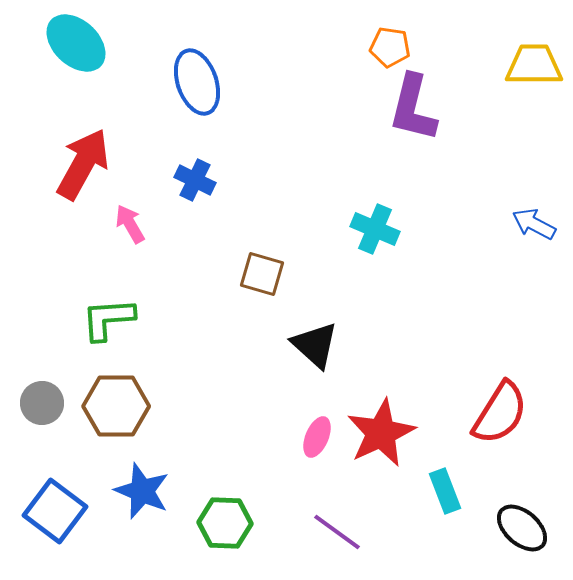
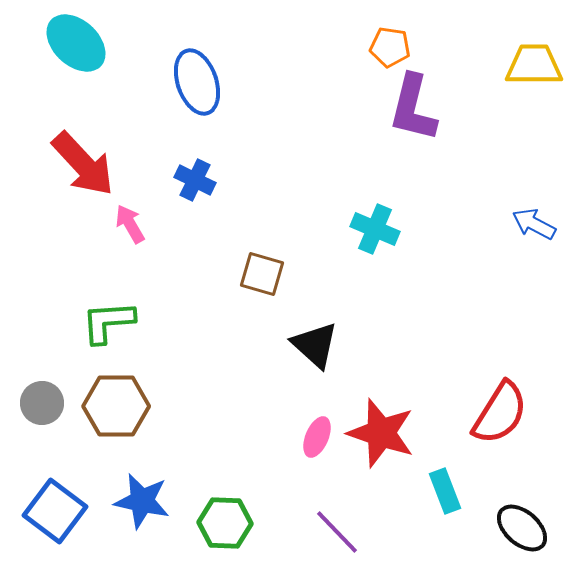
red arrow: rotated 108 degrees clockwise
green L-shape: moved 3 px down
red star: rotated 28 degrees counterclockwise
blue star: moved 10 px down; rotated 10 degrees counterclockwise
purple line: rotated 10 degrees clockwise
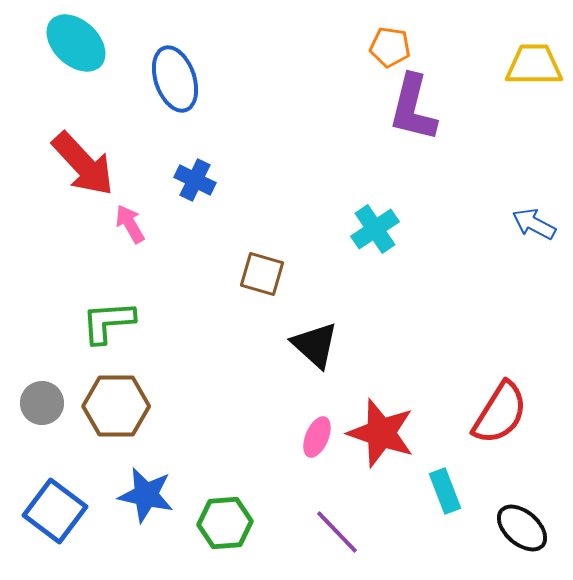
blue ellipse: moved 22 px left, 3 px up
cyan cross: rotated 33 degrees clockwise
blue star: moved 4 px right, 6 px up
green hexagon: rotated 6 degrees counterclockwise
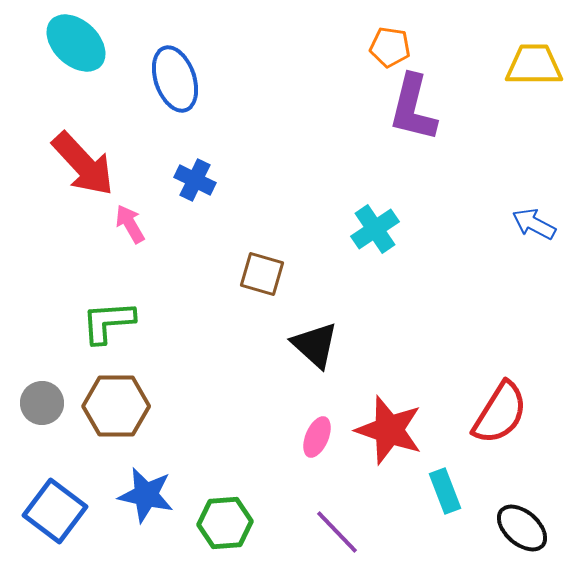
red star: moved 8 px right, 3 px up
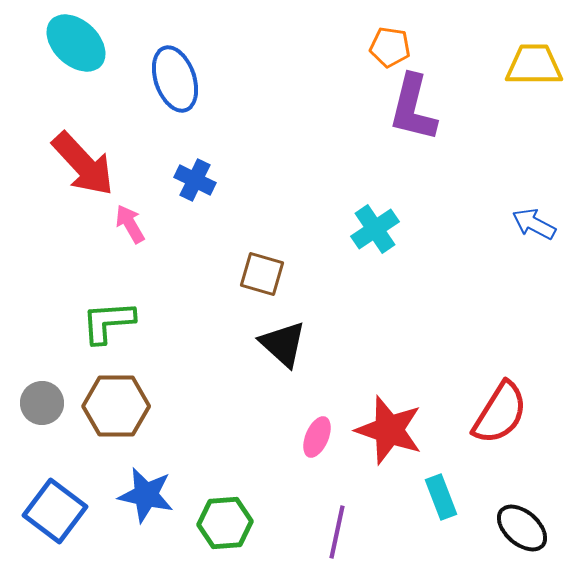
black triangle: moved 32 px left, 1 px up
cyan rectangle: moved 4 px left, 6 px down
purple line: rotated 56 degrees clockwise
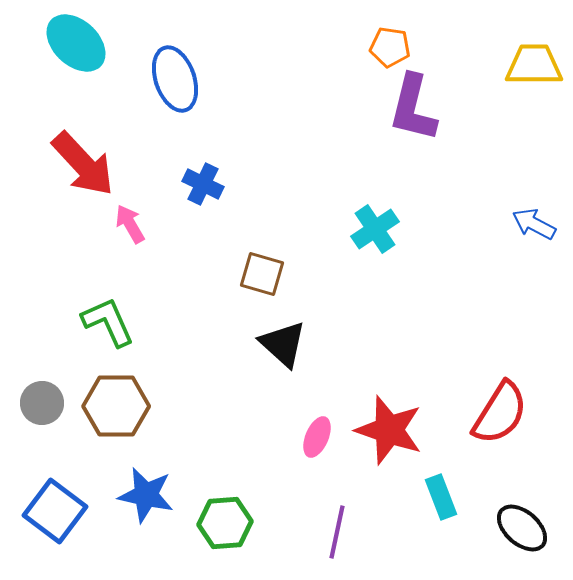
blue cross: moved 8 px right, 4 px down
green L-shape: rotated 70 degrees clockwise
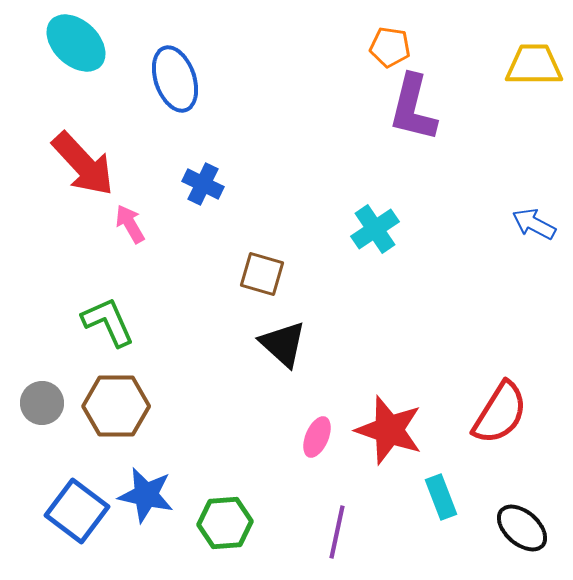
blue square: moved 22 px right
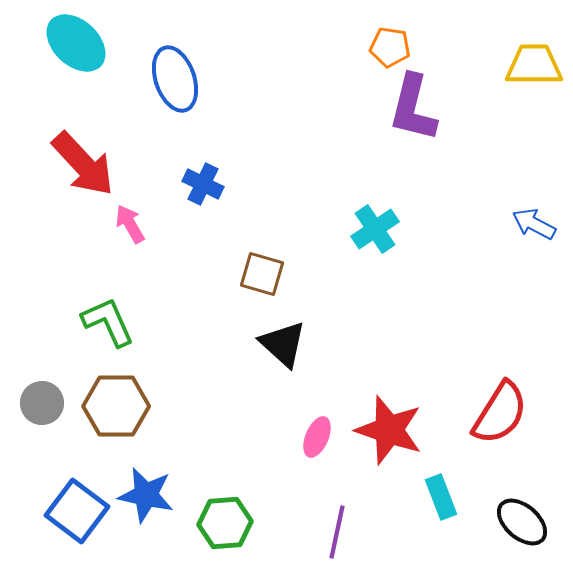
black ellipse: moved 6 px up
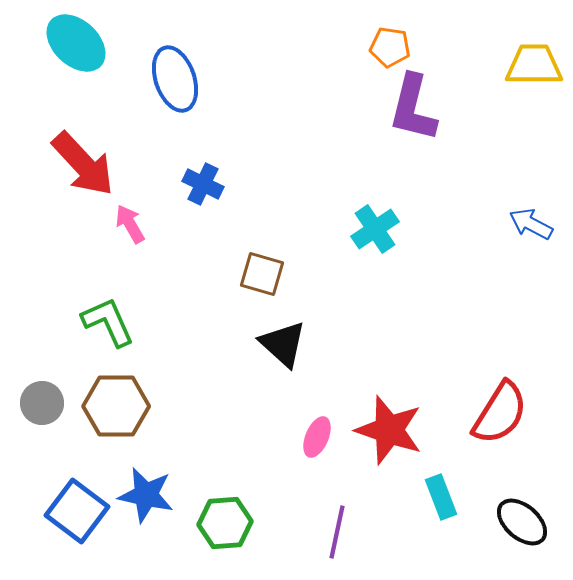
blue arrow: moved 3 px left
